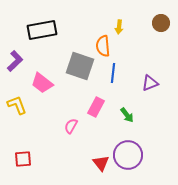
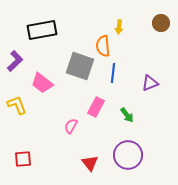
red triangle: moved 11 px left
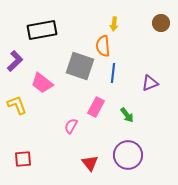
yellow arrow: moved 5 px left, 3 px up
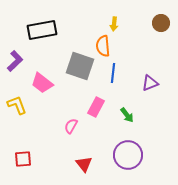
red triangle: moved 6 px left, 1 px down
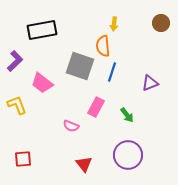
blue line: moved 1 px left, 1 px up; rotated 12 degrees clockwise
pink semicircle: rotated 98 degrees counterclockwise
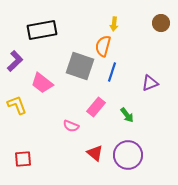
orange semicircle: rotated 20 degrees clockwise
pink rectangle: rotated 12 degrees clockwise
red triangle: moved 11 px right, 11 px up; rotated 12 degrees counterclockwise
